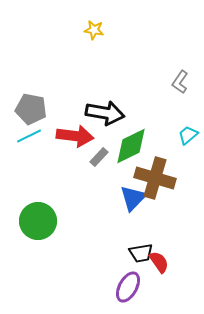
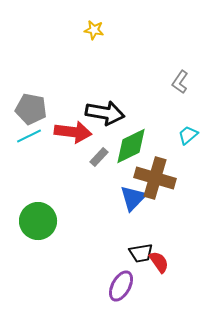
red arrow: moved 2 px left, 4 px up
purple ellipse: moved 7 px left, 1 px up
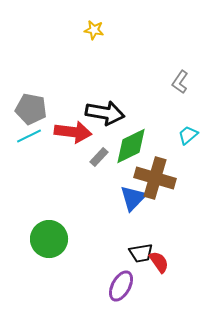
green circle: moved 11 px right, 18 px down
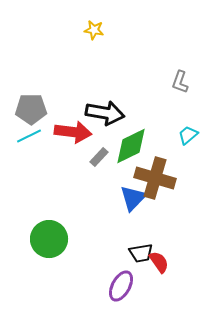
gray L-shape: rotated 15 degrees counterclockwise
gray pentagon: rotated 12 degrees counterclockwise
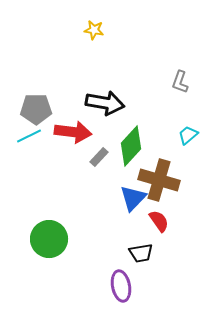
gray pentagon: moved 5 px right
black arrow: moved 10 px up
green diamond: rotated 21 degrees counterclockwise
brown cross: moved 4 px right, 2 px down
red semicircle: moved 41 px up
purple ellipse: rotated 40 degrees counterclockwise
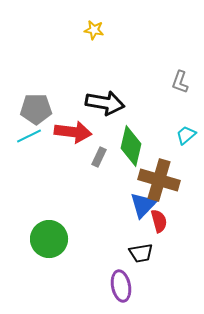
cyan trapezoid: moved 2 px left
green diamond: rotated 30 degrees counterclockwise
gray rectangle: rotated 18 degrees counterclockwise
blue triangle: moved 10 px right, 7 px down
red semicircle: rotated 20 degrees clockwise
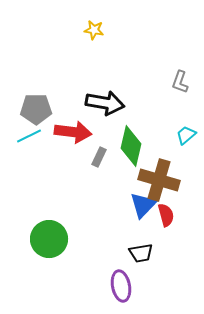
red semicircle: moved 7 px right, 6 px up
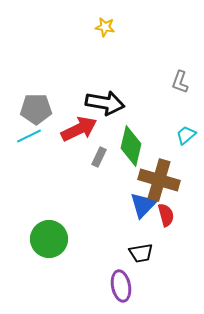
yellow star: moved 11 px right, 3 px up
red arrow: moved 6 px right, 3 px up; rotated 33 degrees counterclockwise
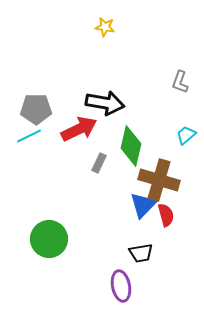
gray rectangle: moved 6 px down
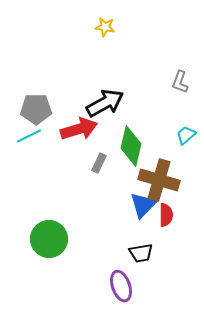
black arrow: rotated 39 degrees counterclockwise
red arrow: rotated 9 degrees clockwise
red semicircle: rotated 15 degrees clockwise
purple ellipse: rotated 8 degrees counterclockwise
